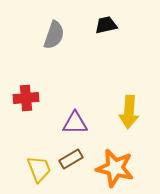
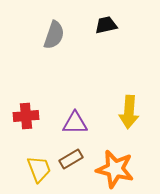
red cross: moved 18 px down
orange star: moved 1 px down
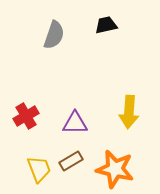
red cross: rotated 25 degrees counterclockwise
brown rectangle: moved 2 px down
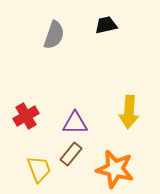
brown rectangle: moved 7 px up; rotated 20 degrees counterclockwise
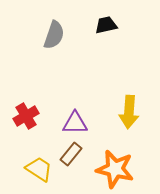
yellow trapezoid: rotated 36 degrees counterclockwise
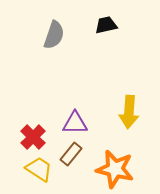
red cross: moved 7 px right, 21 px down; rotated 15 degrees counterclockwise
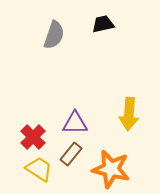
black trapezoid: moved 3 px left, 1 px up
yellow arrow: moved 2 px down
orange star: moved 4 px left
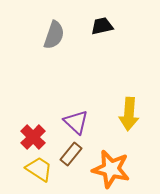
black trapezoid: moved 1 px left, 2 px down
purple triangle: moved 1 px right, 1 px up; rotated 44 degrees clockwise
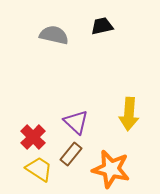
gray semicircle: rotated 96 degrees counterclockwise
